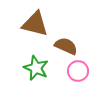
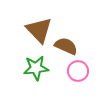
brown triangle: moved 4 px right, 6 px down; rotated 32 degrees clockwise
green star: rotated 30 degrees counterclockwise
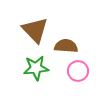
brown triangle: moved 4 px left
brown semicircle: rotated 20 degrees counterclockwise
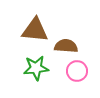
brown triangle: rotated 40 degrees counterclockwise
pink circle: moved 1 px left
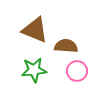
brown triangle: rotated 16 degrees clockwise
green star: moved 2 px left, 2 px down
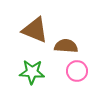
green star: moved 2 px left, 2 px down; rotated 10 degrees clockwise
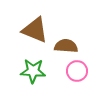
green star: moved 1 px right, 1 px up
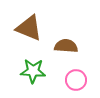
brown triangle: moved 6 px left, 2 px up
pink circle: moved 1 px left, 9 px down
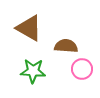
brown triangle: rotated 8 degrees clockwise
pink circle: moved 6 px right, 11 px up
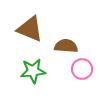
brown triangle: moved 1 px right, 1 px down; rotated 8 degrees counterclockwise
green star: rotated 10 degrees counterclockwise
